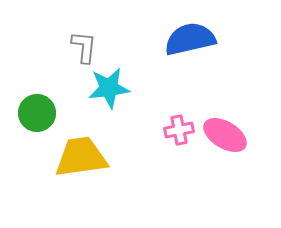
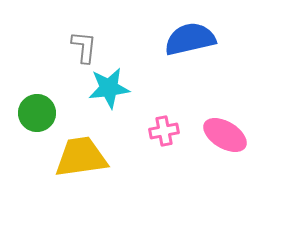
pink cross: moved 15 px left, 1 px down
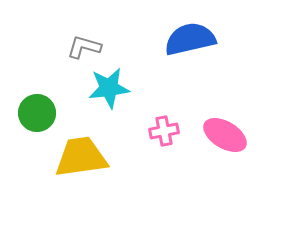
gray L-shape: rotated 80 degrees counterclockwise
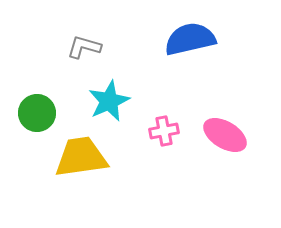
cyan star: moved 13 px down; rotated 18 degrees counterclockwise
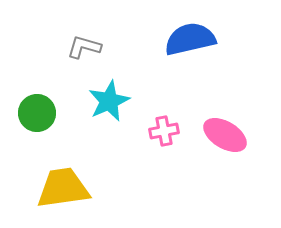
yellow trapezoid: moved 18 px left, 31 px down
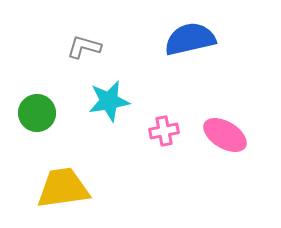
cyan star: rotated 15 degrees clockwise
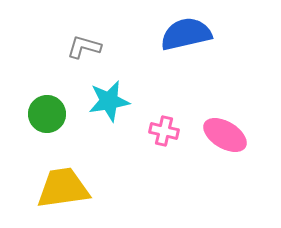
blue semicircle: moved 4 px left, 5 px up
green circle: moved 10 px right, 1 px down
pink cross: rotated 24 degrees clockwise
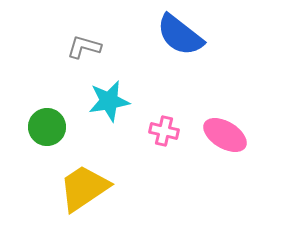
blue semicircle: moved 6 px left, 1 px down; rotated 129 degrees counterclockwise
green circle: moved 13 px down
yellow trapezoid: moved 21 px right; rotated 26 degrees counterclockwise
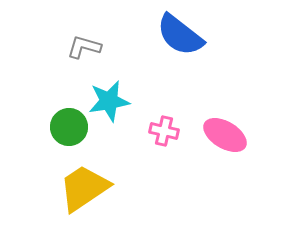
green circle: moved 22 px right
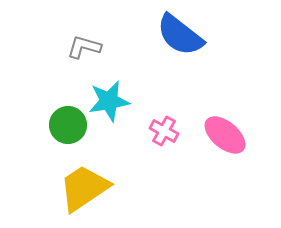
green circle: moved 1 px left, 2 px up
pink cross: rotated 16 degrees clockwise
pink ellipse: rotated 9 degrees clockwise
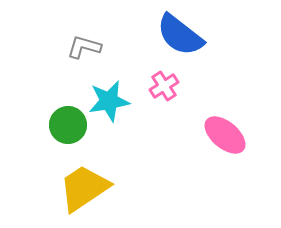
pink cross: moved 45 px up; rotated 28 degrees clockwise
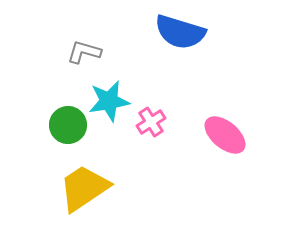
blue semicircle: moved 3 px up; rotated 21 degrees counterclockwise
gray L-shape: moved 5 px down
pink cross: moved 13 px left, 36 px down
